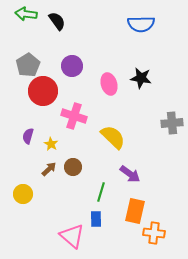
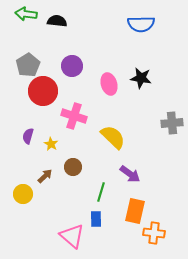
black semicircle: rotated 48 degrees counterclockwise
brown arrow: moved 4 px left, 7 px down
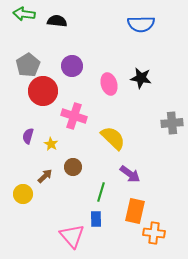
green arrow: moved 2 px left
yellow semicircle: moved 1 px down
pink triangle: rotated 8 degrees clockwise
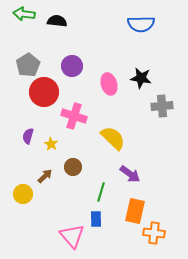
red circle: moved 1 px right, 1 px down
gray cross: moved 10 px left, 17 px up
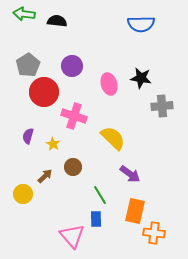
yellow star: moved 2 px right
green line: moved 1 px left, 3 px down; rotated 48 degrees counterclockwise
